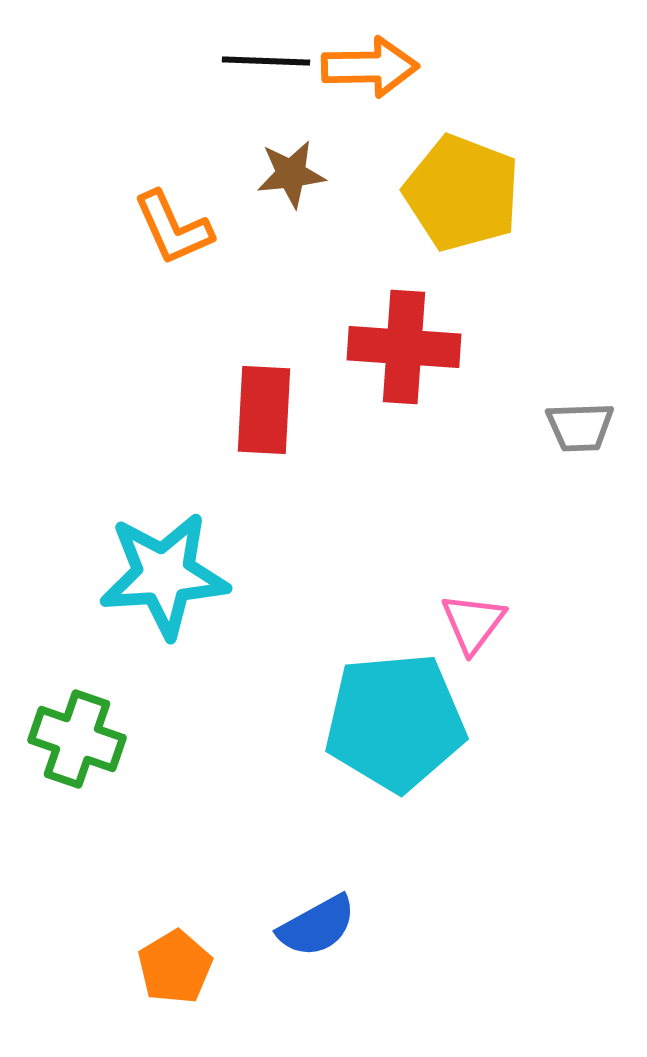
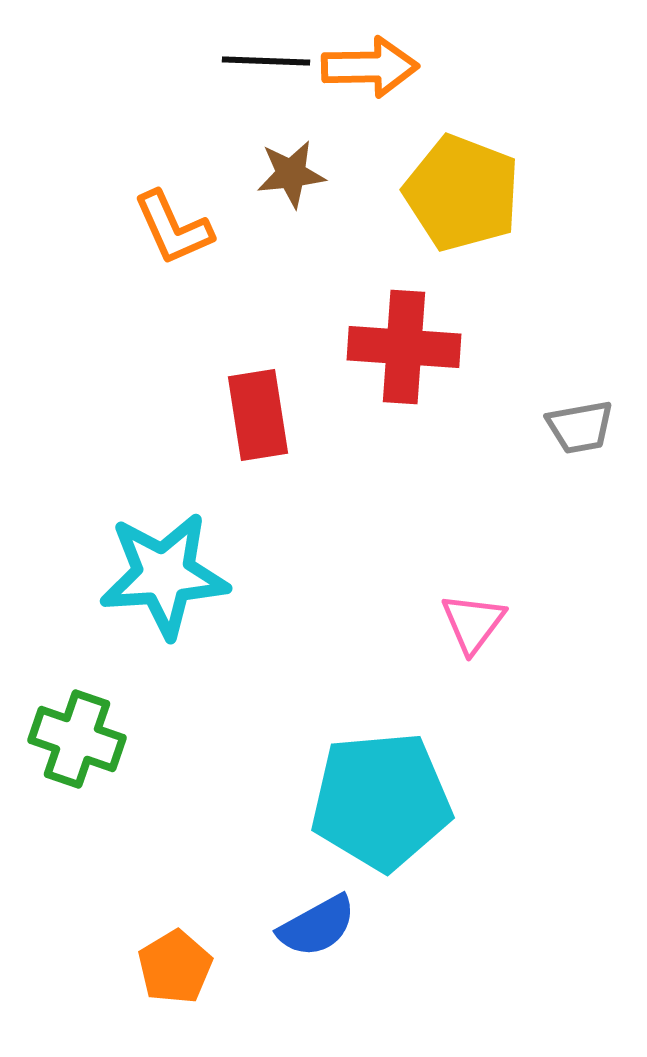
red rectangle: moved 6 px left, 5 px down; rotated 12 degrees counterclockwise
gray trapezoid: rotated 8 degrees counterclockwise
cyan pentagon: moved 14 px left, 79 px down
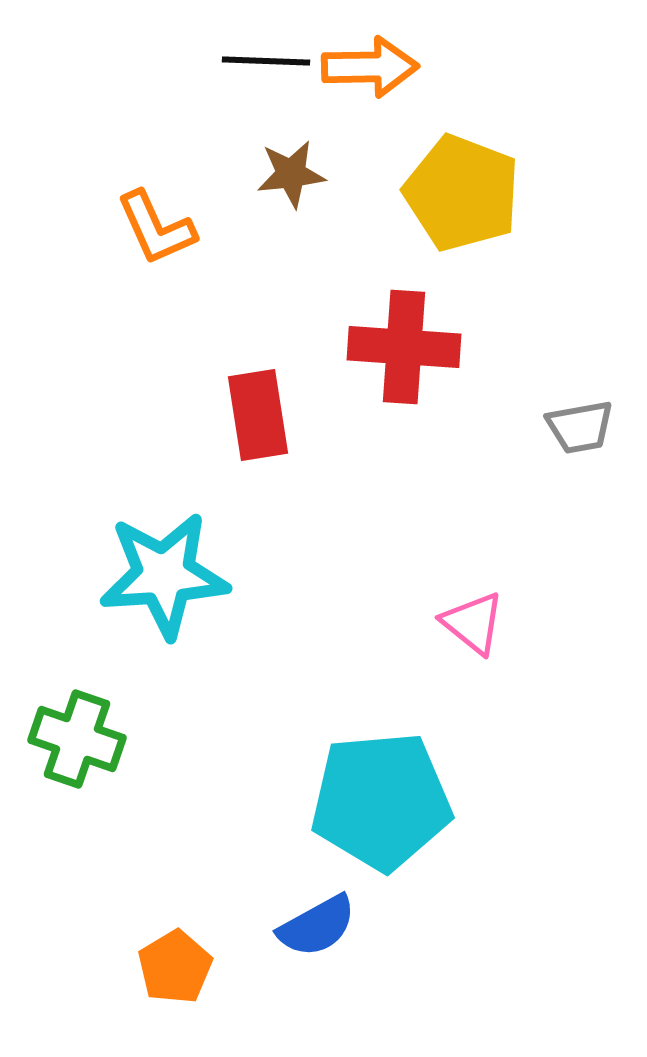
orange L-shape: moved 17 px left
pink triangle: rotated 28 degrees counterclockwise
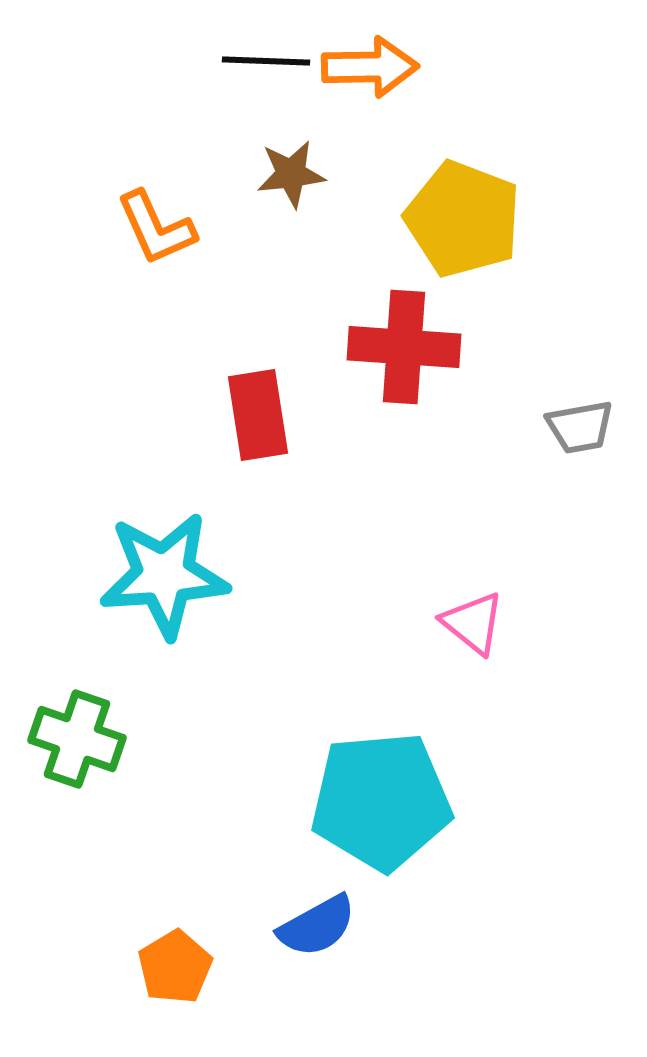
yellow pentagon: moved 1 px right, 26 px down
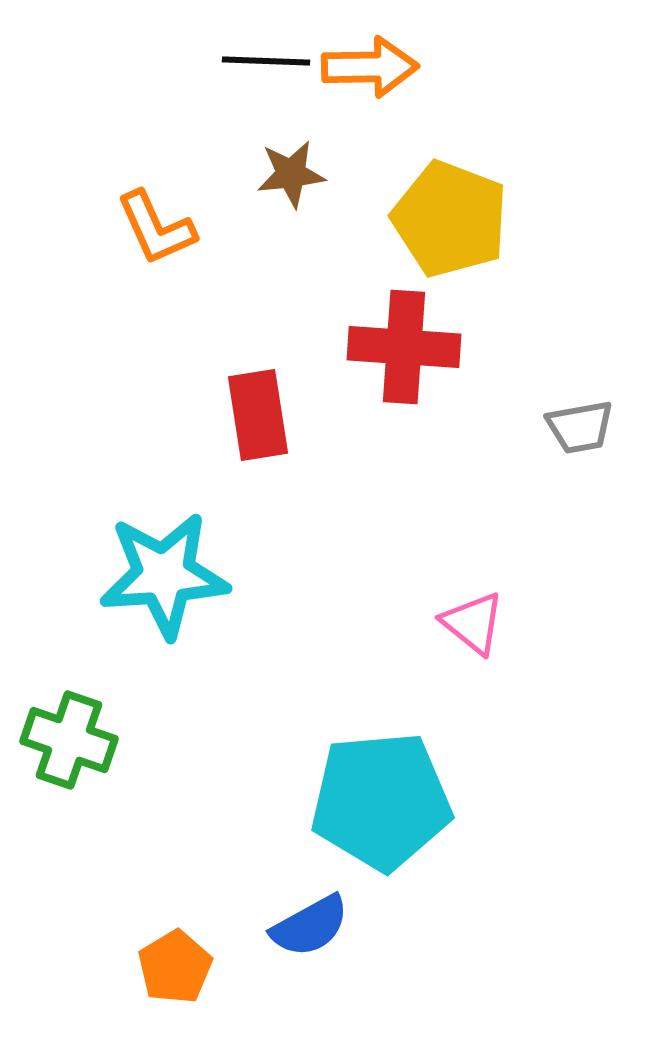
yellow pentagon: moved 13 px left
green cross: moved 8 px left, 1 px down
blue semicircle: moved 7 px left
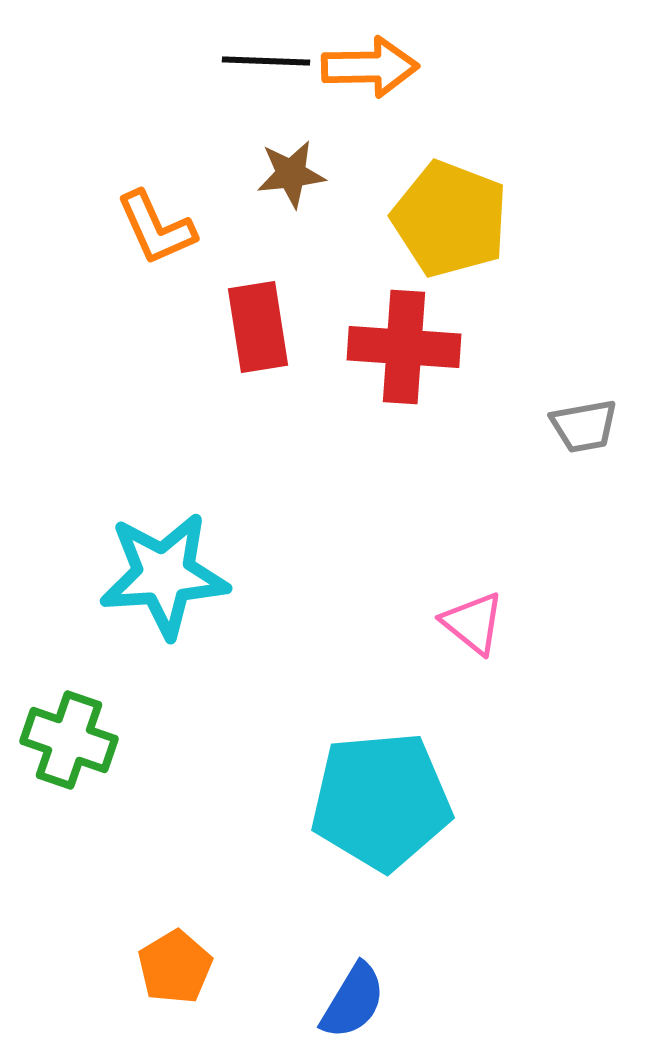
red rectangle: moved 88 px up
gray trapezoid: moved 4 px right, 1 px up
blue semicircle: moved 43 px right, 75 px down; rotated 30 degrees counterclockwise
